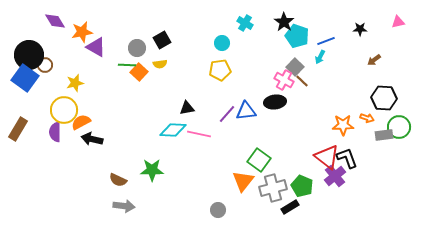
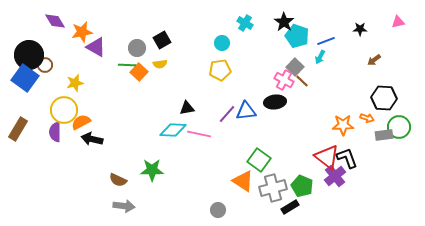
orange triangle at (243, 181): rotated 35 degrees counterclockwise
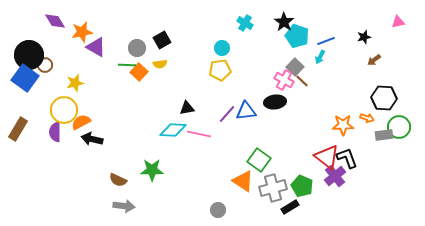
black star at (360, 29): moved 4 px right, 8 px down; rotated 16 degrees counterclockwise
cyan circle at (222, 43): moved 5 px down
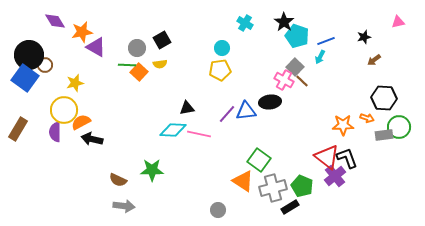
black ellipse at (275, 102): moved 5 px left
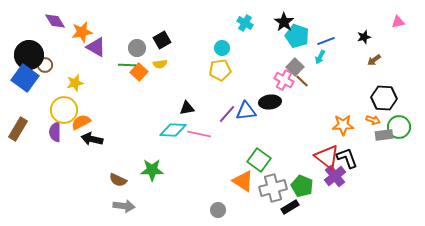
orange arrow at (367, 118): moved 6 px right, 2 px down
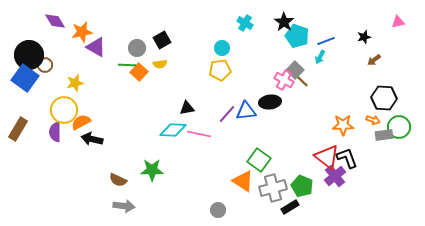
gray square at (295, 67): moved 3 px down
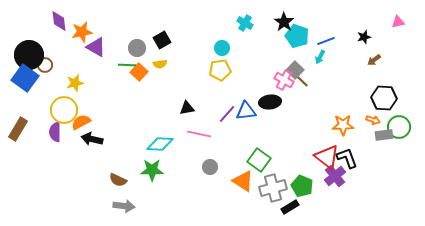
purple diamond at (55, 21): moved 4 px right; rotated 25 degrees clockwise
cyan diamond at (173, 130): moved 13 px left, 14 px down
gray circle at (218, 210): moved 8 px left, 43 px up
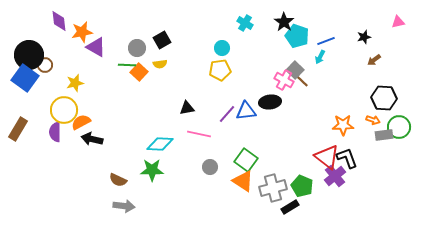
green square at (259, 160): moved 13 px left
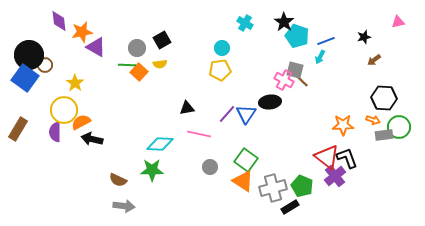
gray square at (295, 70): rotated 30 degrees counterclockwise
yellow star at (75, 83): rotated 24 degrees counterclockwise
blue triangle at (246, 111): moved 3 px down; rotated 50 degrees counterclockwise
